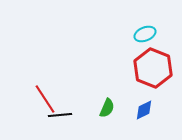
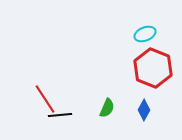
blue diamond: rotated 35 degrees counterclockwise
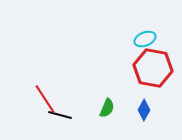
cyan ellipse: moved 5 px down
red hexagon: rotated 12 degrees counterclockwise
black line: rotated 20 degrees clockwise
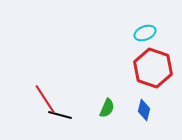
cyan ellipse: moved 6 px up
red hexagon: rotated 9 degrees clockwise
blue diamond: rotated 15 degrees counterclockwise
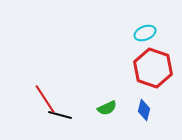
green semicircle: rotated 42 degrees clockwise
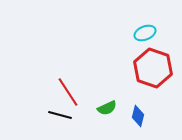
red line: moved 23 px right, 7 px up
blue diamond: moved 6 px left, 6 px down
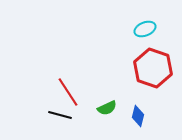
cyan ellipse: moved 4 px up
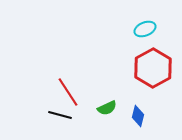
red hexagon: rotated 12 degrees clockwise
